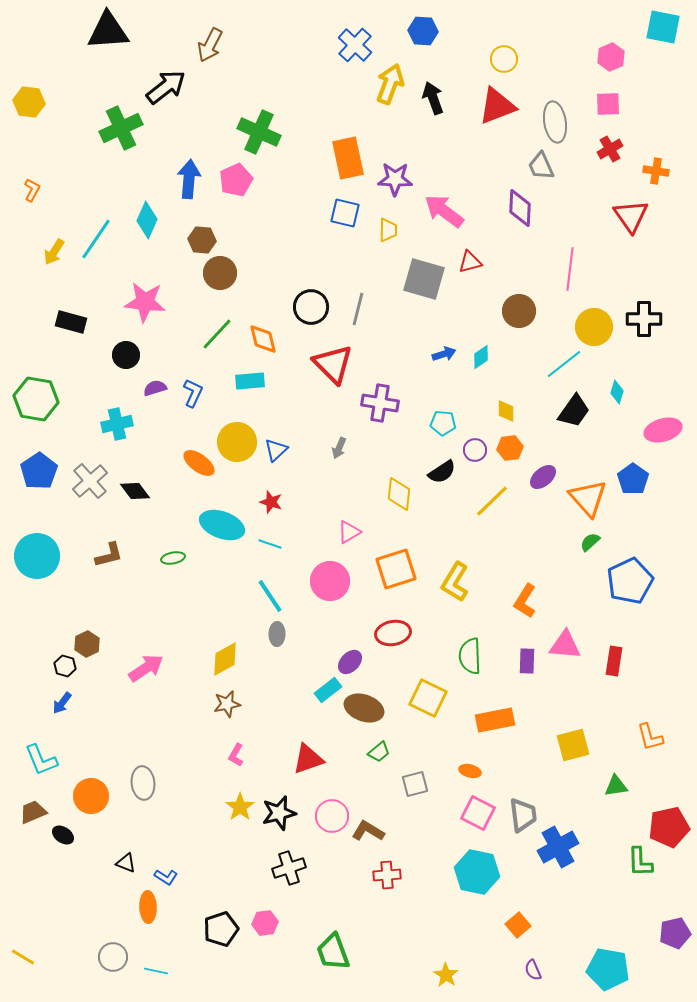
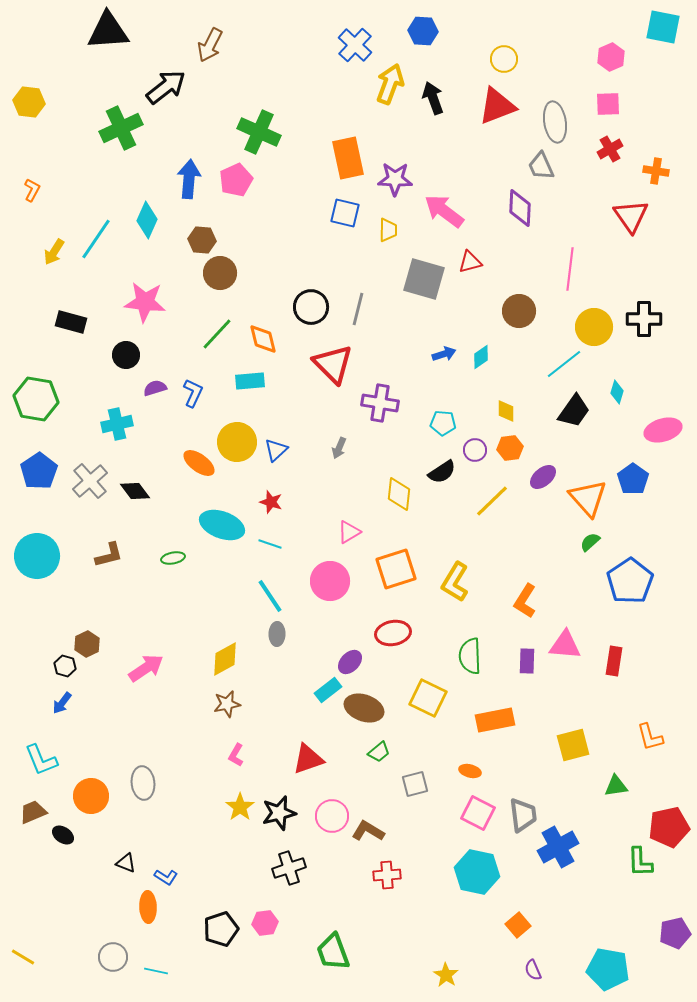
blue pentagon at (630, 581): rotated 9 degrees counterclockwise
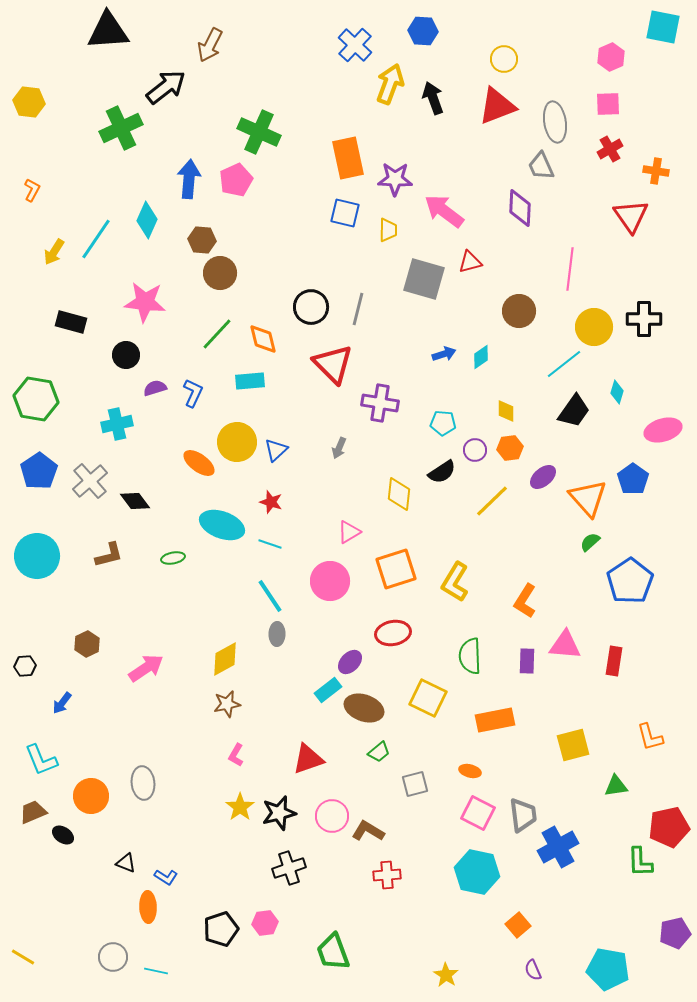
black diamond at (135, 491): moved 10 px down
black hexagon at (65, 666): moved 40 px left; rotated 20 degrees counterclockwise
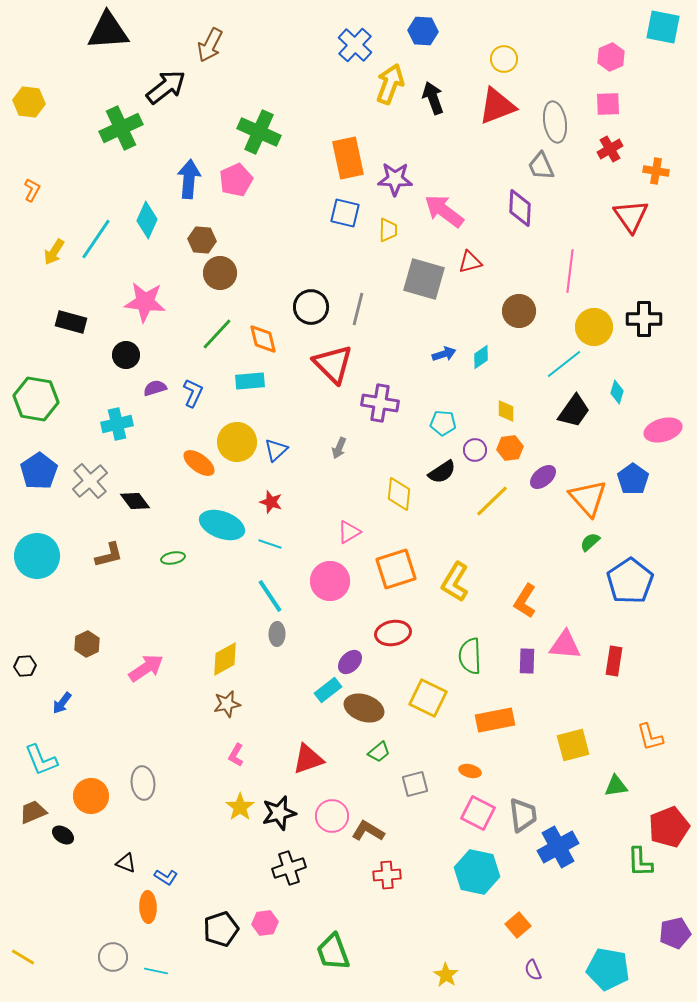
pink line at (570, 269): moved 2 px down
red pentagon at (669, 827): rotated 9 degrees counterclockwise
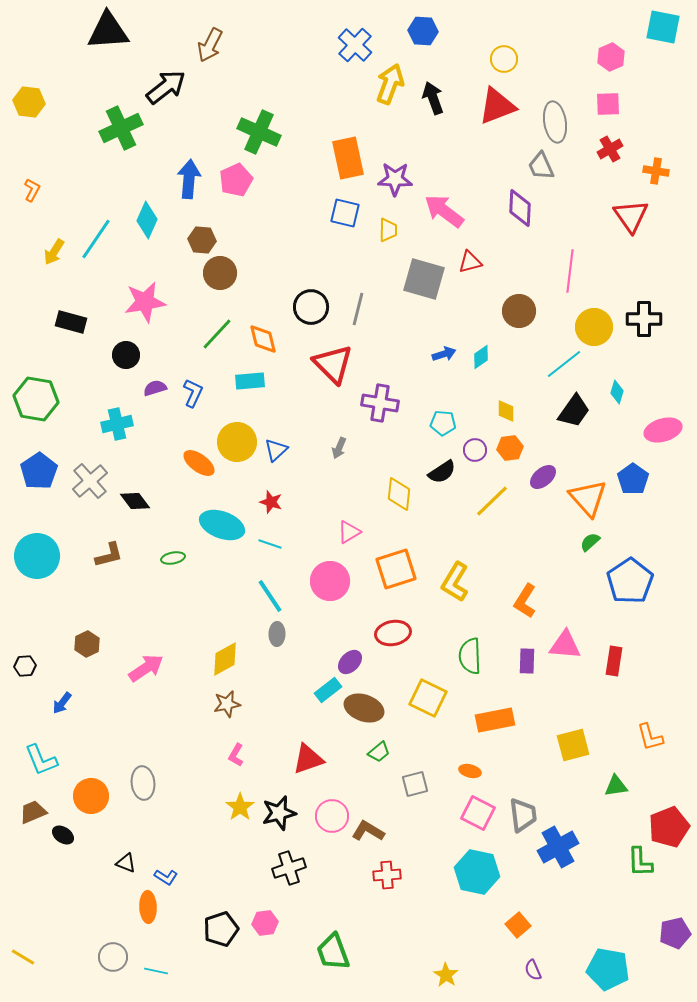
pink star at (145, 302): rotated 15 degrees counterclockwise
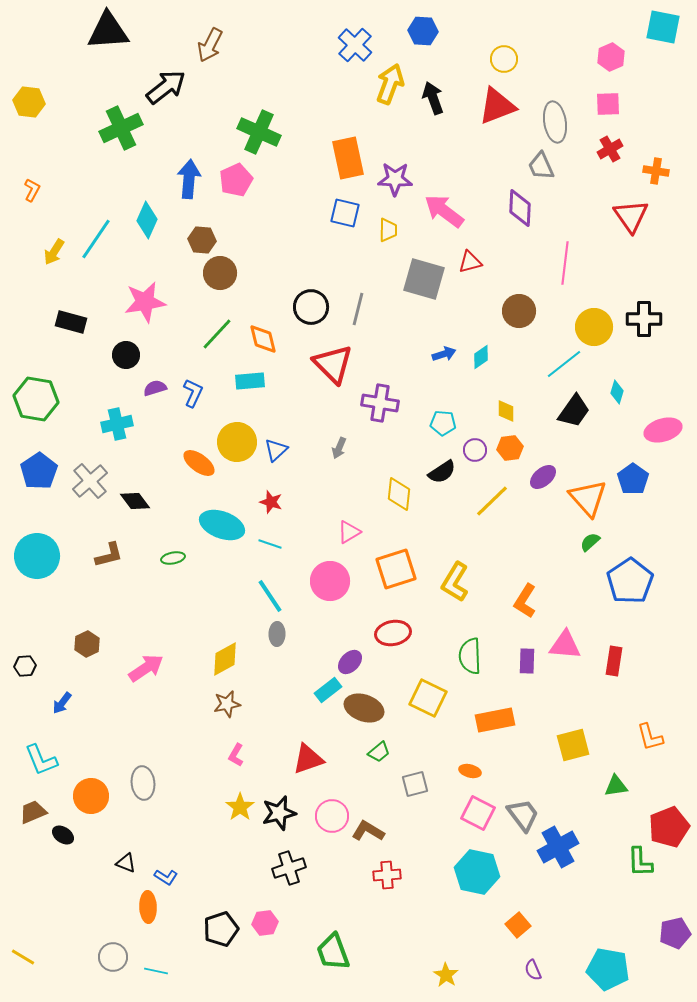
pink line at (570, 271): moved 5 px left, 8 px up
gray trapezoid at (523, 815): rotated 30 degrees counterclockwise
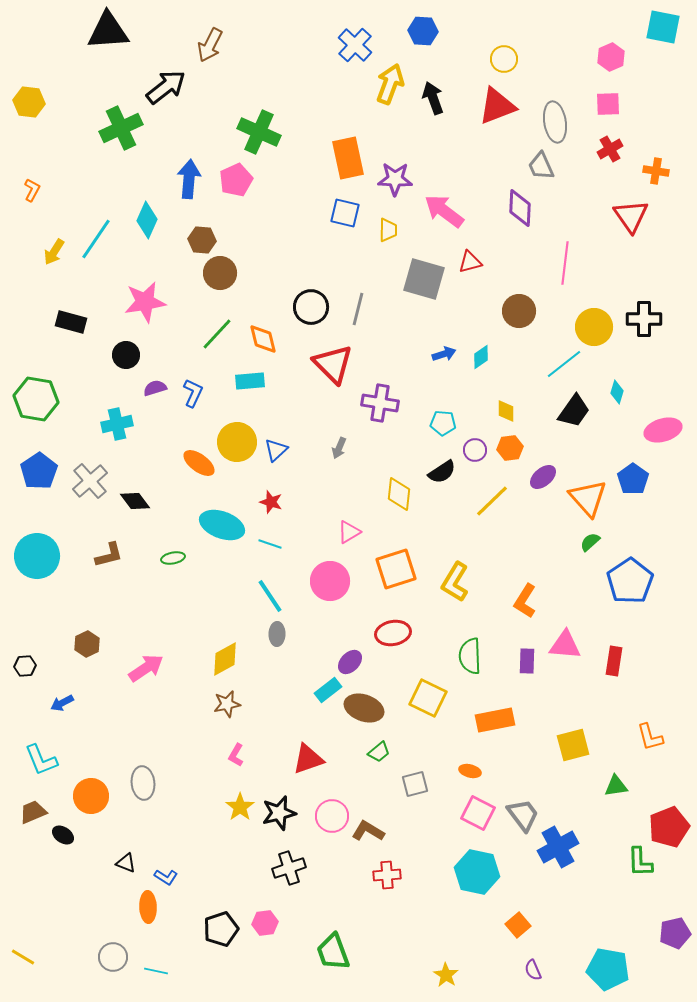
blue arrow at (62, 703): rotated 25 degrees clockwise
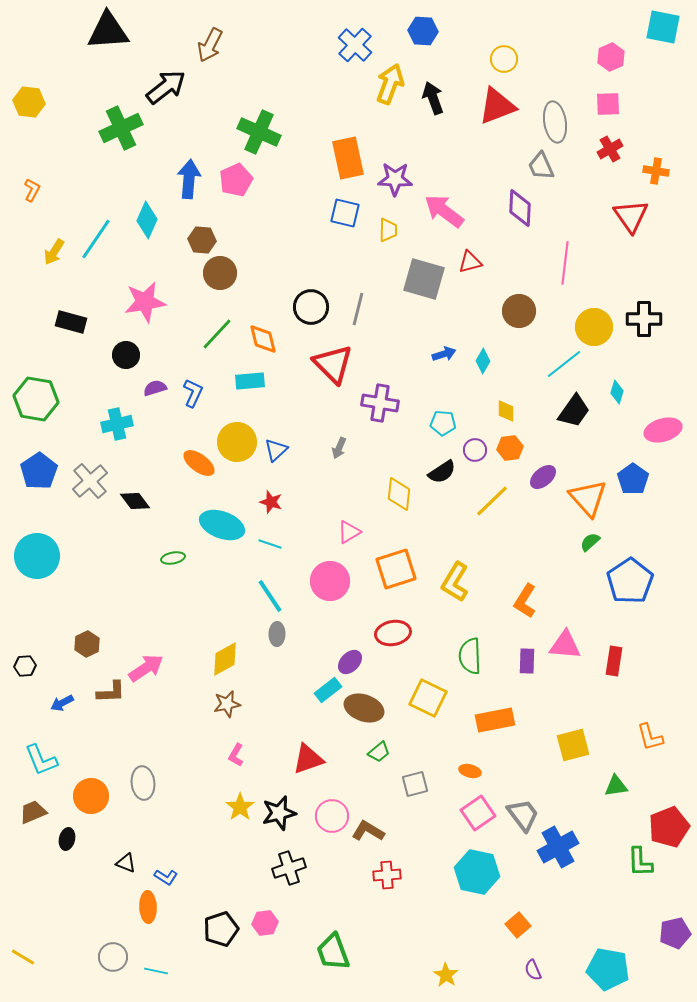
cyan diamond at (481, 357): moved 2 px right, 4 px down; rotated 25 degrees counterclockwise
brown L-shape at (109, 555): moved 2 px right, 137 px down; rotated 12 degrees clockwise
pink square at (478, 813): rotated 28 degrees clockwise
black ellipse at (63, 835): moved 4 px right, 4 px down; rotated 70 degrees clockwise
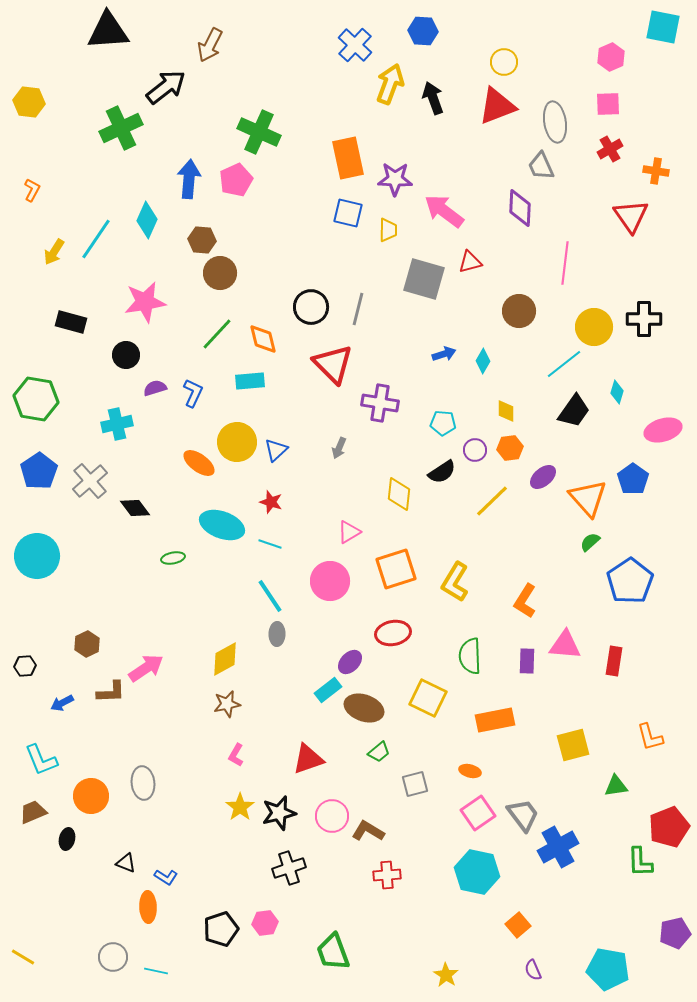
yellow circle at (504, 59): moved 3 px down
blue square at (345, 213): moved 3 px right
black diamond at (135, 501): moved 7 px down
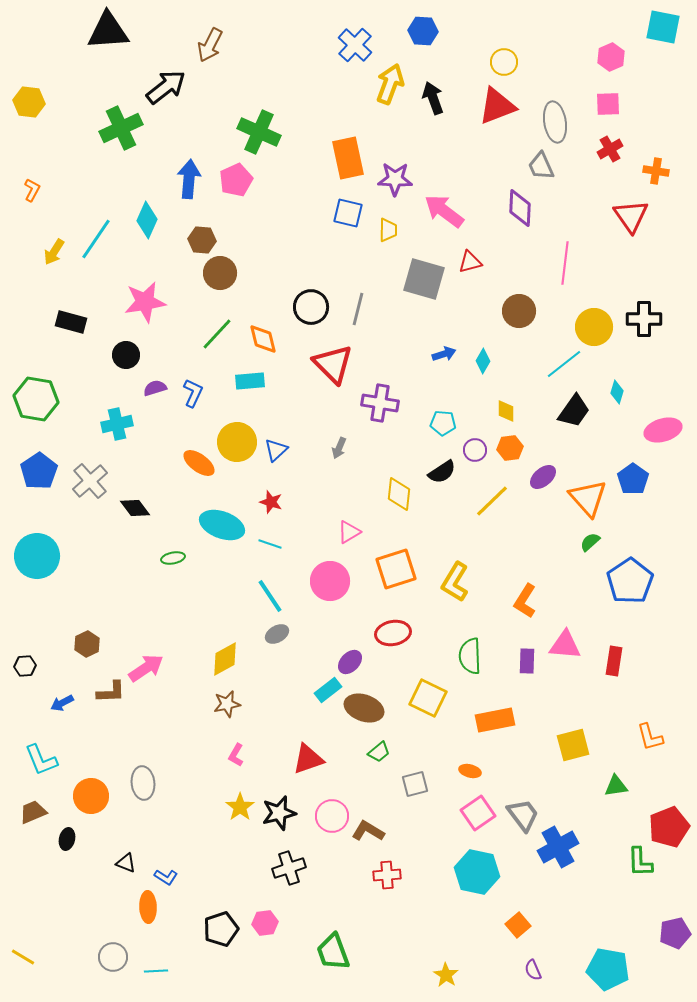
gray ellipse at (277, 634): rotated 60 degrees clockwise
cyan line at (156, 971): rotated 15 degrees counterclockwise
